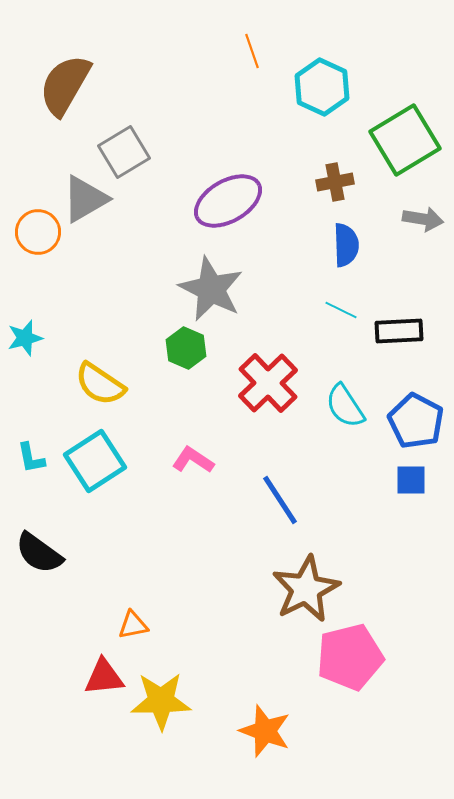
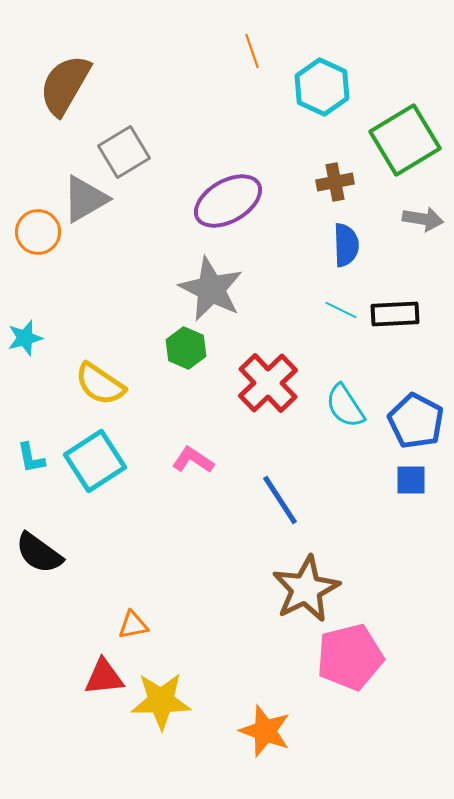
black rectangle: moved 4 px left, 17 px up
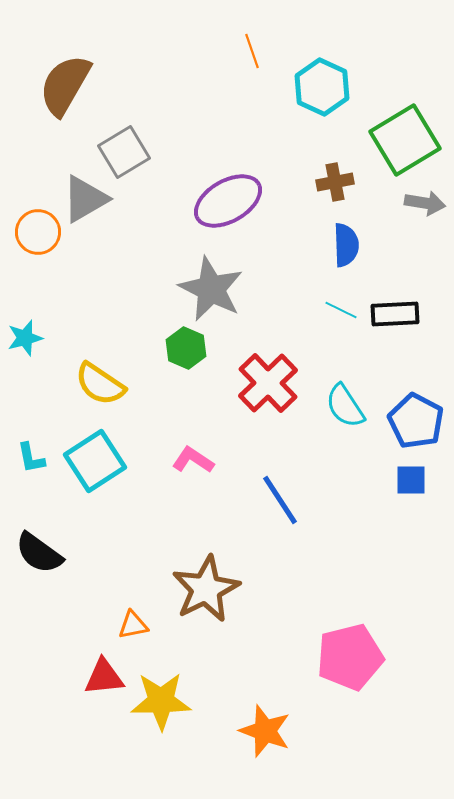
gray arrow: moved 2 px right, 16 px up
brown star: moved 100 px left
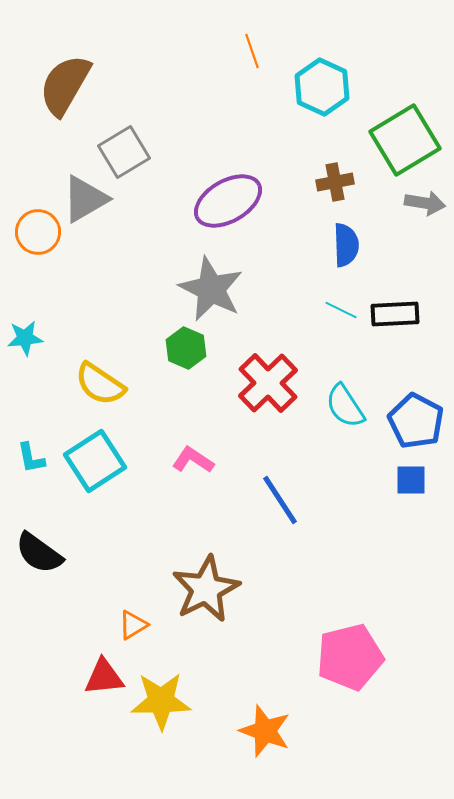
cyan star: rotated 9 degrees clockwise
orange triangle: rotated 20 degrees counterclockwise
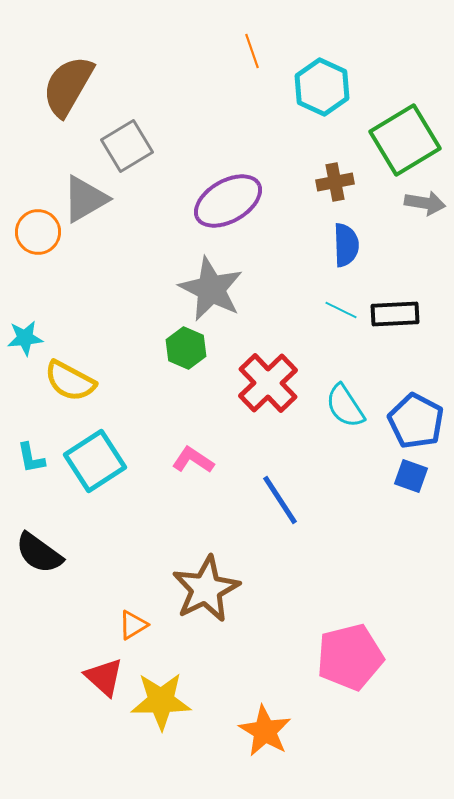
brown semicircle: moved 3 px right, 1 px down
gray square: moved 3 px right, 6 px up
yellow semicircle: moved 30 px left, 3 px up; rotated 6 degrees counterclockwise
blue square: moved 4 px up; rotated 20 degrees clockwise
red triangle: rotated 48 degrees clockwise
orange star: rotated 10 degrees clockwise
